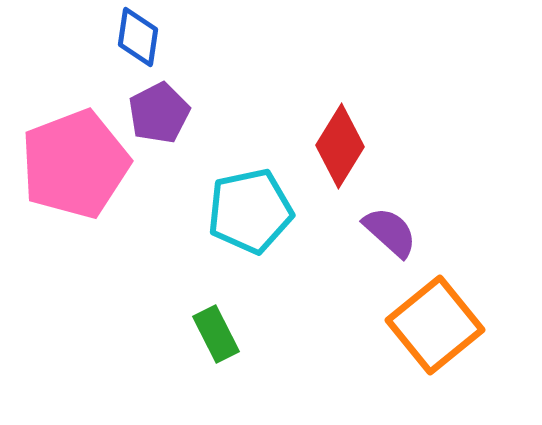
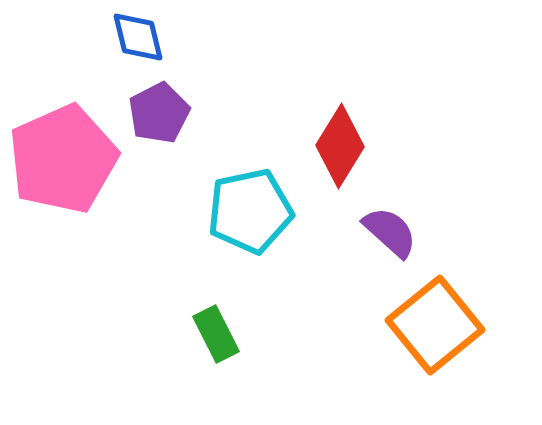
blue diamond: rotated 22 degrees counterclockwise
pink pentagon: moved 12 px left, 5 px up; rotated 3 degrees counterclockwise
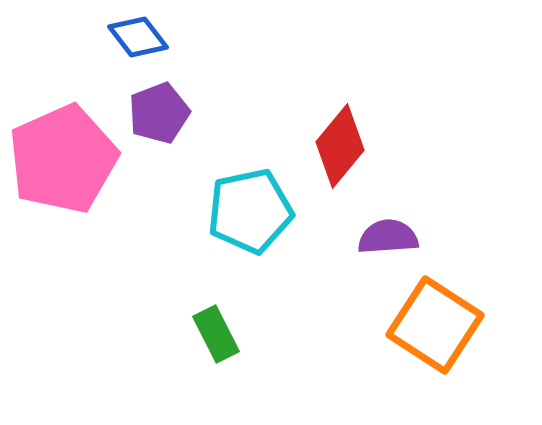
blue diamond: rotated 24 degrees counterclockwise
purple pentagon: rotated 6 degrees clockwise
red diamond: rotated 8 degrees clockwise
purple semicircle: moved 2 px left, 5 px down; rotated 46 degrees counterclockwise
orange square: rotated 18 degrees counterclockwise
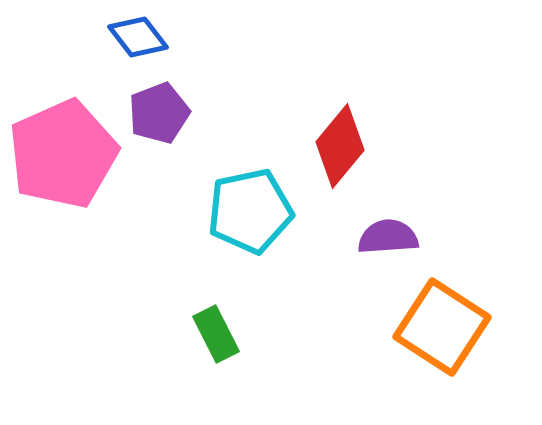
pink pentagon: moved 5 px up
orange square: moved 7 px right, 2 px down
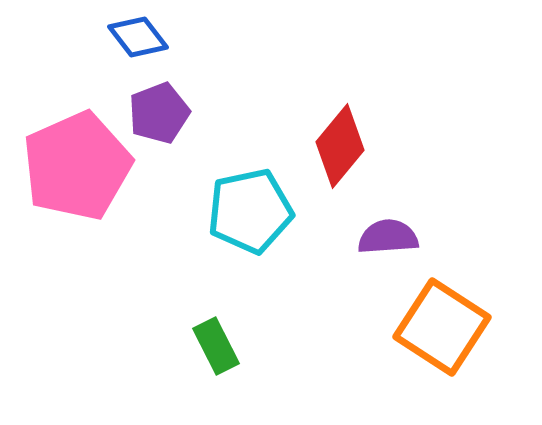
pink pentagon: moved 14 px right, 12 px down
green rectangle: moved 12 px down
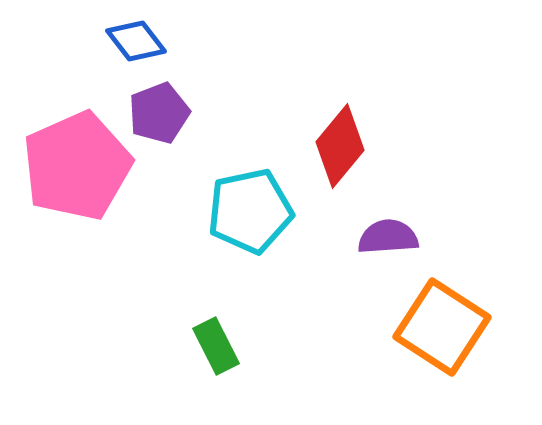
blue diamond: moved 2 px left, 4 px down
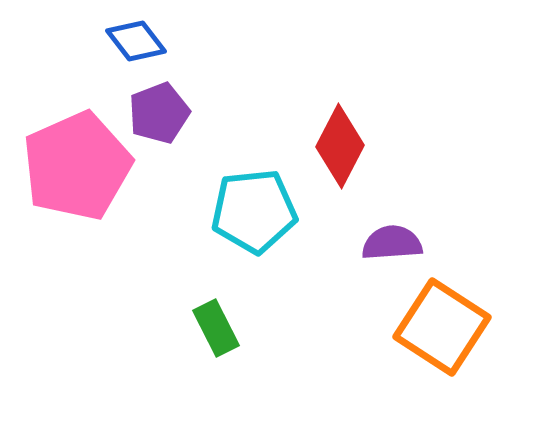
red diamond: rotated 12 degrees counterclockwise
cyan pentagon: moved 4 px right; rotated 6 degrees clockwise
purple semicircle: moved 4 px right, 6 px down
green rectangle: moved 18 px up
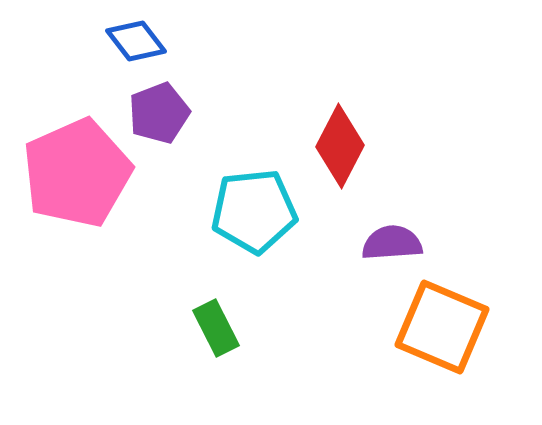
pink pentagon: moved 7 px down
orange square: rotated 10 degrees counterclockwise
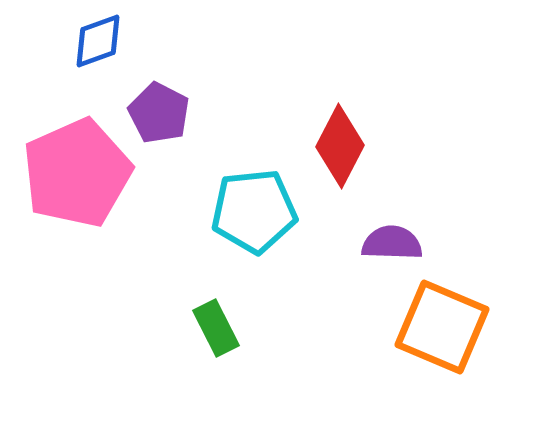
blue diamond: moved 38 px left; rotated 72 degrees counterclockwise
purple pentagon: rotated 24 degrees counterclockwise
purple semicircle: rotated 6 degrees clockwise
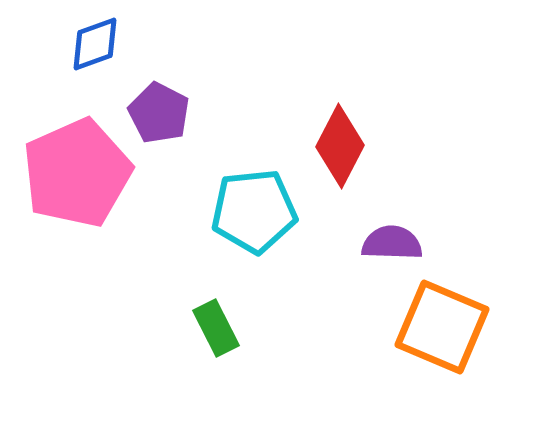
blue diamond: moved 3 px left, 3 px down
